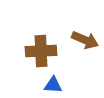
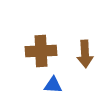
brown arrow: moved 14 px down; rotated 64 degrees clockwise
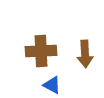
blue triangle: moved 1 px left; rotated 24 degrees clockwise
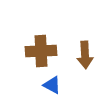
brown arrow: moved 1 px down
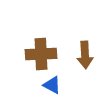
brown cross: moved 3 px down
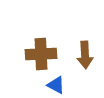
blue triangle: moved 4 px right
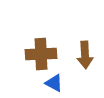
blue triangle: moved 2 px left, 2 px up
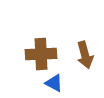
brown arrow: rotated 12 degrees counterclockwise
